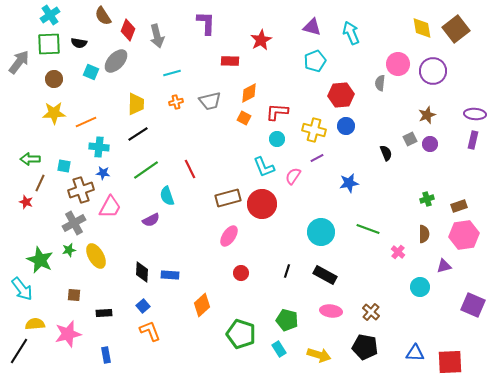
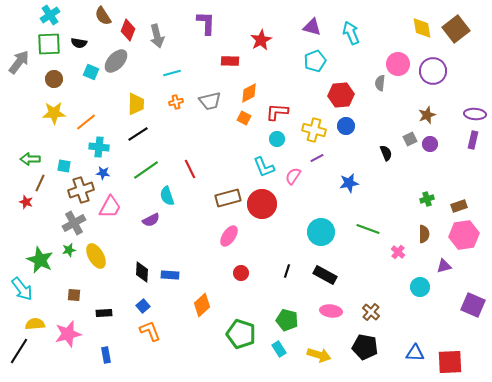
orange line at (86, 122): rotated 15 degrees counterclockwise
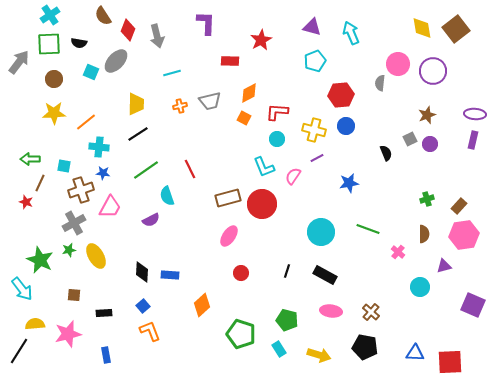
orange cross at (176, 102): moved 4 px right, 4 px down
brown rectangle at (459, 206): rotated 28 degrees counterclockwise
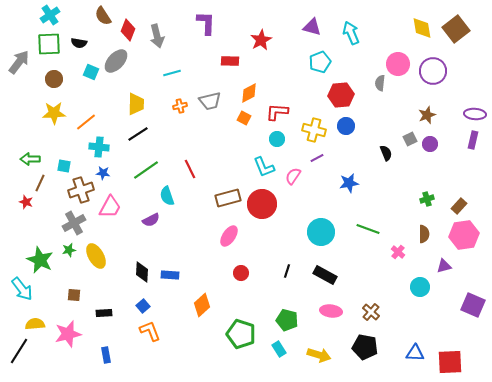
cyan pentagon at (315, 61): moved 5 px right, 1 px down
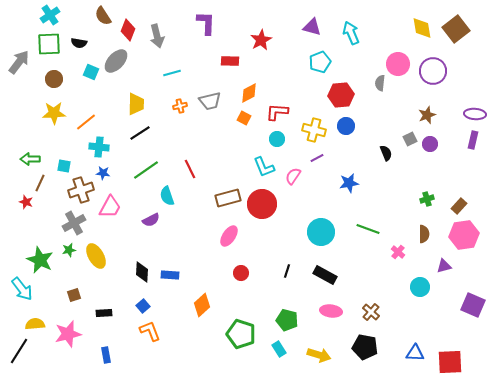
black line at (138, 134): moved 2 px right, 1 px up
brown square at (74, 295): rotated 24 degrees counterclockwise
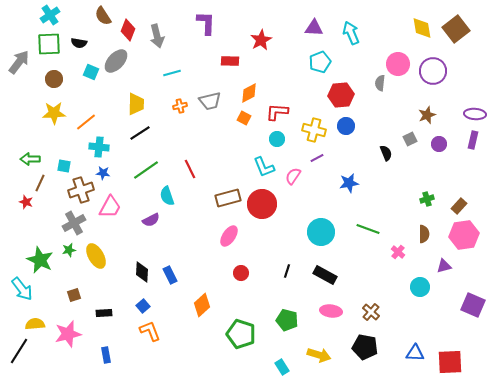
purple triangle at (312, 27): moved 2 px right, 1 px down; rotated 12 degrees counterclockwise
purple circle at (430, 144): moved 9 px right
blue rectangle at (170, 275): rotated 60 degrees clockwise
cyan rectangle at (279, 349): moved 3 px right, 18 px down
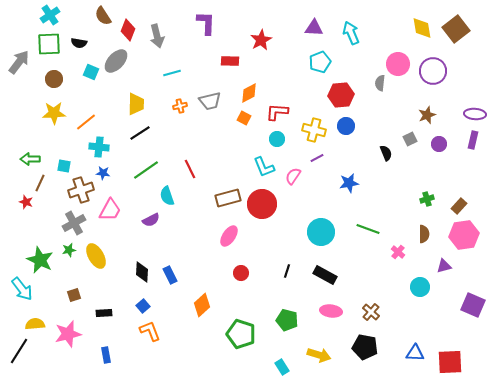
pink trapezoid at (110, 207): moved 3 px down
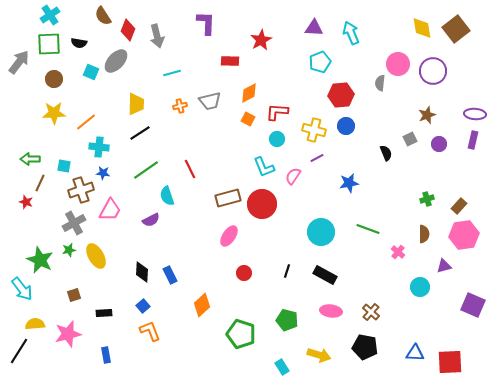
orange square at (244, 118): moved 4 px right, 1 px down
red circle at (241, 273): moved 3 px right
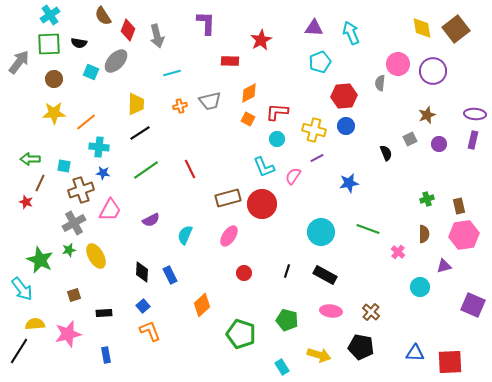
red hexagon at (341, 95): moved 3 px right, 1 px down
cyan semicircle at (167, 196): moved 18 px right, 39 px down; rotated 42 degrees clockwise
brown rectangle at (459, 206): rotated 56 degrees counterclockwise
black pentagon at (365, 347): moved 4 px left
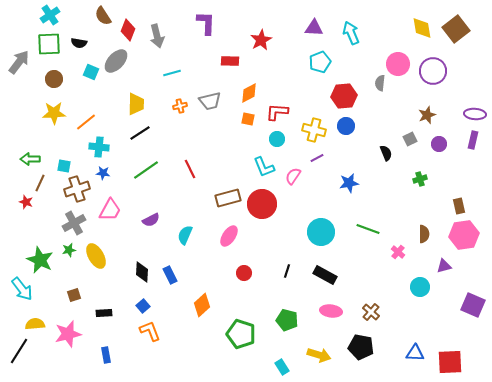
orange square at (248, 119): rotated 16 degrees counterclockwise
brown cross at (81, 190): moved 4 px left, 1 px up
green cross at (427, 199): moved 7 px left, 20 px up
